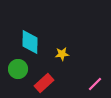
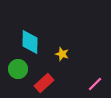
yellow star: rotated 24 degrees clockwise
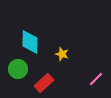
pink line: moved 1 px right, 5 px up
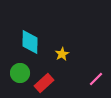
yellow star: rotated 24 degrees clockwise
green circle: moved 2 px right, 4 px down
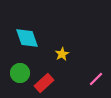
cyan diamond: moved 3 px left, 4 px up; rotated 20 degrees counterclockwise
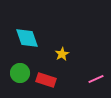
pink line: rotated 21 degrees clockwise
red rectangle: moved 2 px right, 3 px up; rotated 60 degrees clockwise
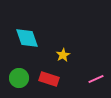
yellow star: moved 1 px right, 1 px down
green circle: moved 1 px left, 5 px down
red rectangle: moved 3 px right, 1 px up
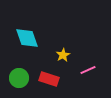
pink line: moved 8 px left, 9 px up
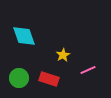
cyan diamond: moved 3 px left, 2 px up
